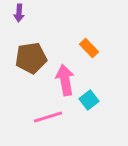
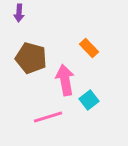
brown pentagon: rotated 24 degrees clockwise
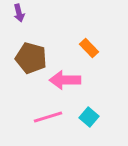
purple arrow: rotated 18 degrees counterclockwise
pink arrow: rotated 80 degrees counterclockwise
cyan square: moved 17 px down; rotated 12 degrees counterclockwise
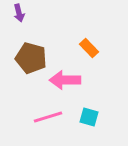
cyan square: rotated 24 degrees counterclockwise
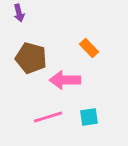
cyan square: rotated 24 degrees counterclockwise
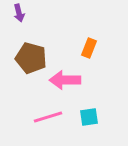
orange rectangle: rotated 66 degrees clockwise
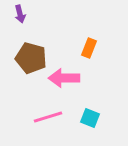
purple arrow: moved 1 px right, 1 px down
pink arrow: moved 1 px left, 2 px up
cyan square: moved 1 px right, 1 px down; rotated 30 degrees clockwise
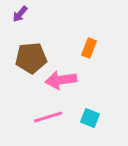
purple arrow: rotated 54 degrees clockwise
brown pentagon: rotated 20 degrees counterclockwise
pink arrow: moved 3 px left, 2 px down; rotated 8 degrees counterclockwise
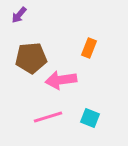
purple arrow: moved 1 px left, 1 px down
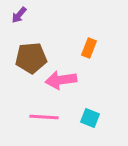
pink line: moved 4 px left; rotated 20 degrees clockwise
